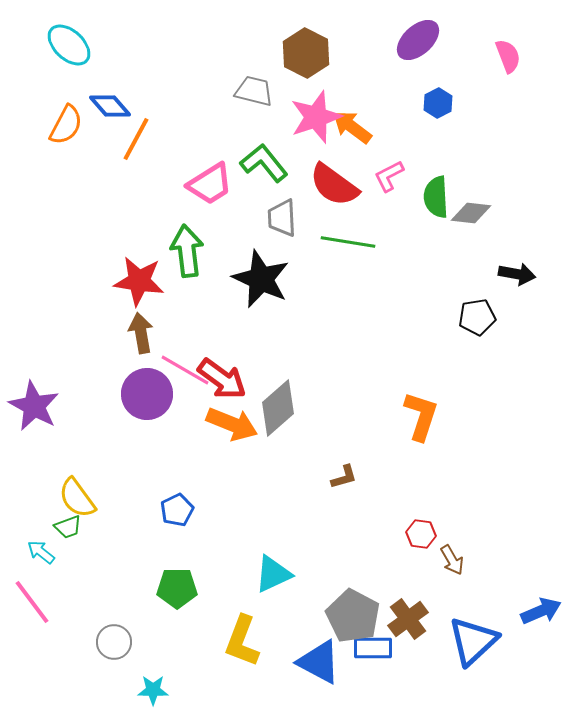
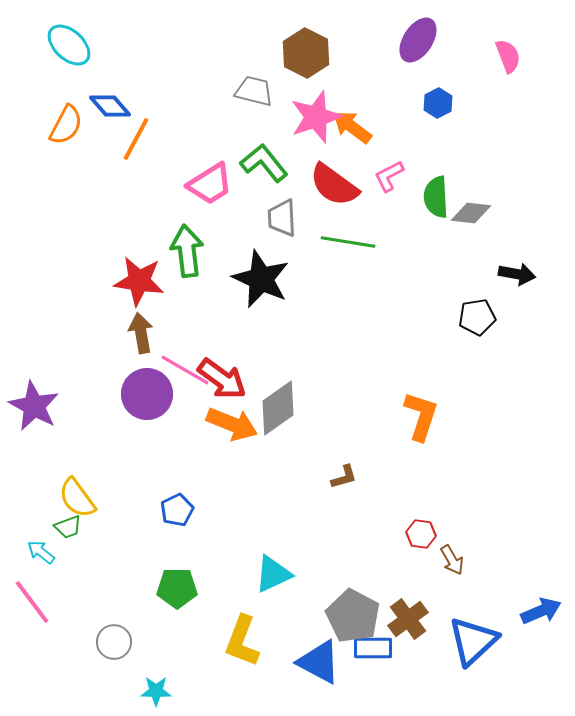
purple ellipse at (418, 40): rotated 15 degrees counterclockwise
gray diamond at (278, 408): rotated 6 degrees clockwise
cyan star at (153, 690): moved 3 px right, 1 px down
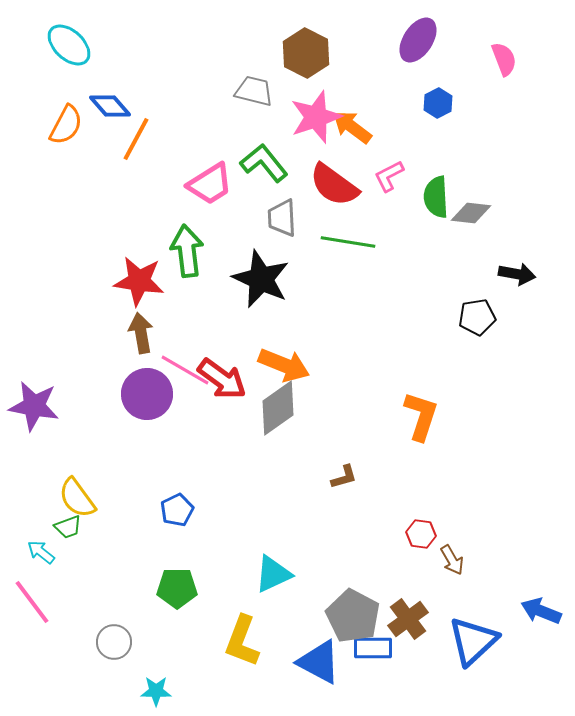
pink semicircle at (508, 56): moved 4 px left, 3 px down
purple star at (34, 406): rotated 18 degrees counterclockwise
orange arrow at (232, 424): moved 52 px right, 59 px up
blue arrow at (541, 611): rotated 135 degrees counterclockwise
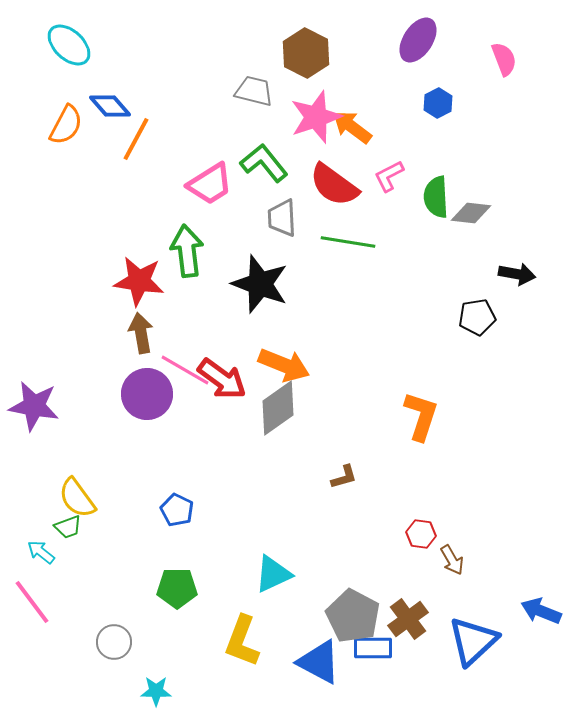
black star at (261, 279): moved 1 px left, 5 px down; rotated 4 degrees counterclockwise
blue pentagon at (177, 510): rotated 20 degrees counterclockwise
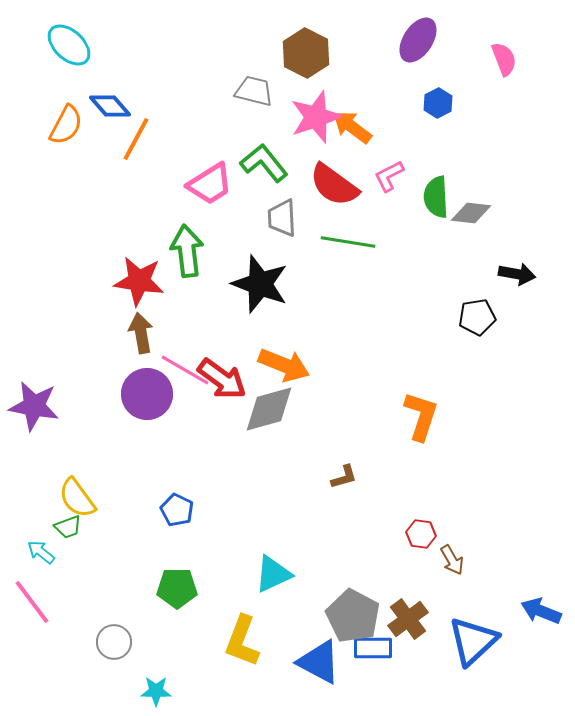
gray diamond at (278, 408): moved 9 px left, 1 px down; rotated 20 degrees clockwise
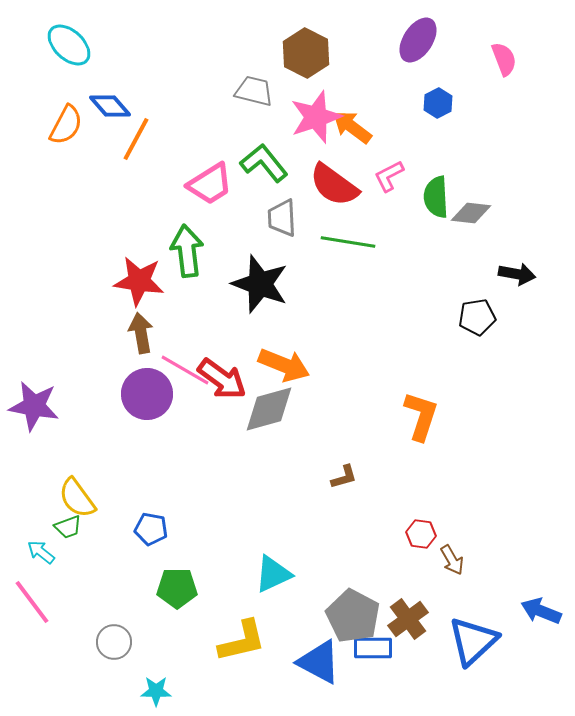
blue pentagon at (177, 510): moved 26 px left, 19 px down; rotated 16 degrees counterclockwise
yellow L-shape at (242, 641): rotated 124 degrees counterclockwise
